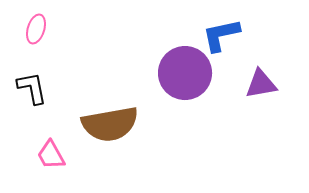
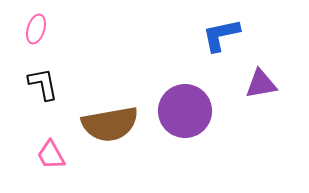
purple circle: moved 38 px down
black L-shape: moved 11 px right, 4 px up
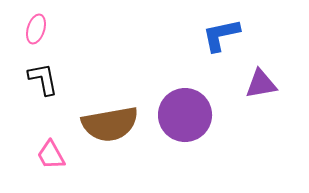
black L-shape: moved 5 px up
purple circle: moved 4 px down
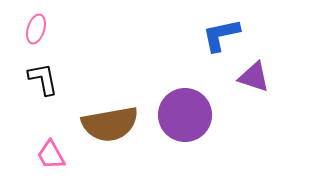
purple triangle: moved 7 px left, 7 px up; rotated 28 degrees clockwise
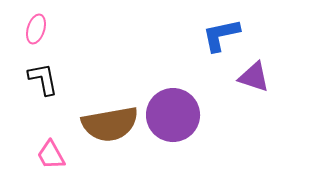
purple circle: moved 12 px left
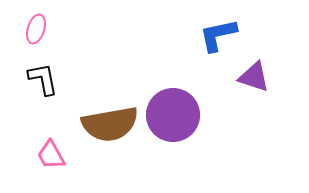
blue L-shape: moved 3 px left
